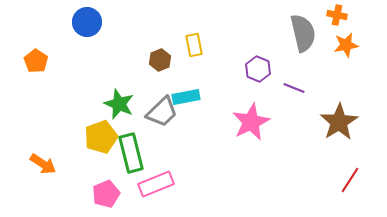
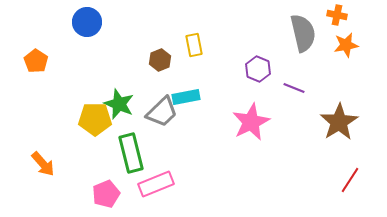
yellow pentagon: moved 6 px left, 18 px up; rotated 20 degrees clockwise
orange arrow: rotated 16 degrees clockwise
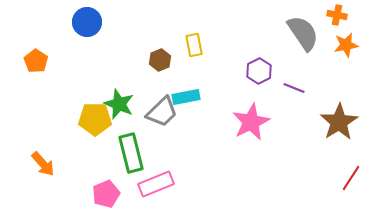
gray semicircle: rotated 21 degrees counterclockwise
purple hexagon: moved 1 px right, 2 px down; rotated 10 degrees clockwise
red line: moved 1 px right, 2 px up
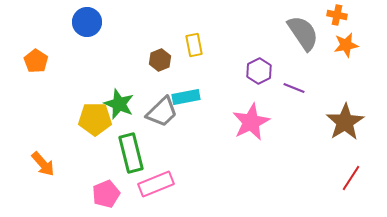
brown star: moved 6 px right
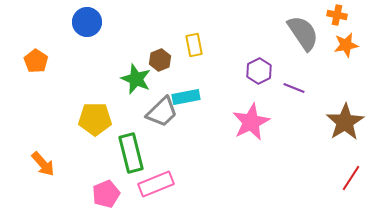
green star: moved 17 px right, 25 px up
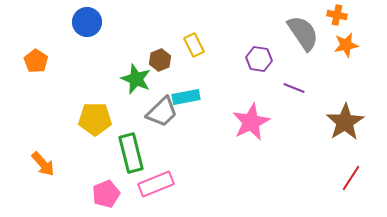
yellow rectangle: rotated 15 degrees counterclockwise
purple hexagon: moved 12 px up; rotated 25 degrees counterclockwise
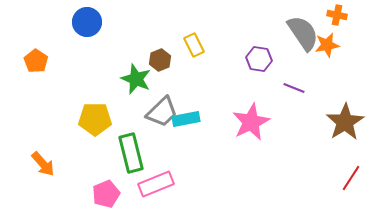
orange star: moved 19 px left
cyan rectangle: moved 22 px down
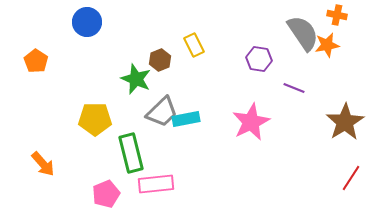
pink rectangle: rotated 16 degrees clockwise
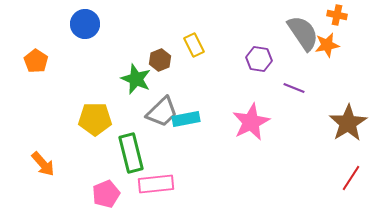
blue circle: moved 2 px left, 2 px down
brown star: moved 3 px right, 1 px down
